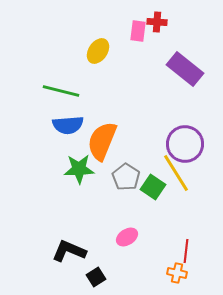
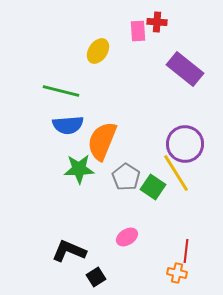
pink rectangle: rotated 10 degrees counterclockwise
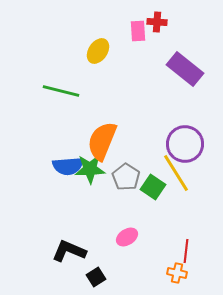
blue semicircle: moved 41 px down
green star: moved 11 px right
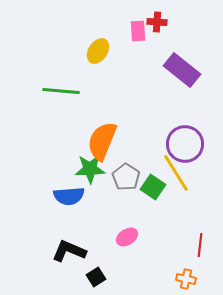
purple rectangle: moved 3 px left, 1 px down
green line: rotated 9 degrees counterclockwise
blue semicircle: moved 1 px right, 30 px down
red line: moved 14 px right, 6 px up
orange cross: moved 9 px right, 6 px down
